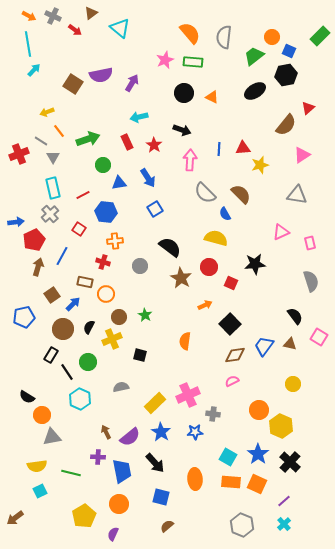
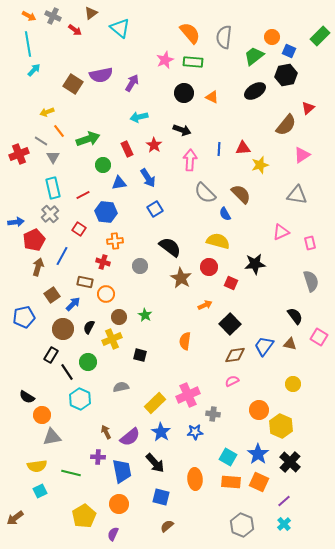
red rectangle at (127, 142): moved 7 px down
yellow semicircle at (216, 238): moved 2 px right, 3 px down
orange square at (257, 484): moved 2 px right, 2 px up
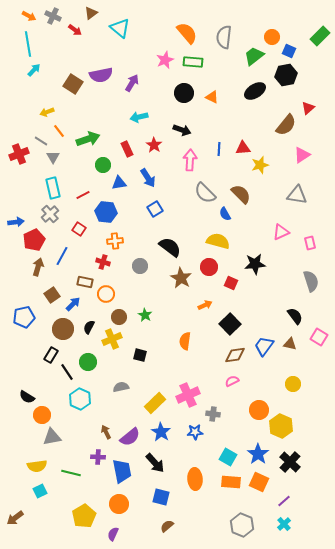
orange semicircle at (190, 33): moved 3 px left
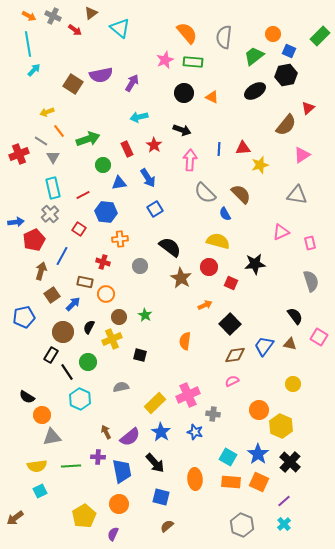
orange circle at (272, 37): moved 1 px right, 3 px up
orange cross at (115, 241): moved 5 px right, 2 px up
brown arrow at (38, 267): moved 3 px right, 4 px down
brown circle at (63, 329): moved 3 px down
blue star at (195, 432): rotated 21 degrees clockwise
green line at (71, 473): moved 7 px up; rotated 18 degrees counterclockwise
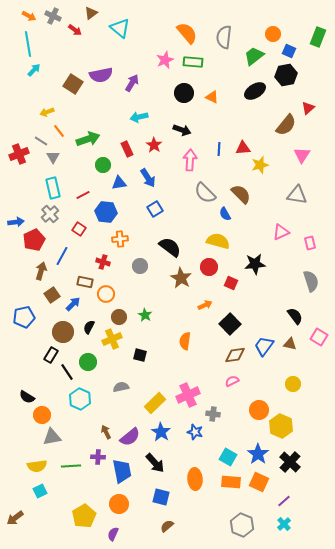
green rectangle at (320, 36): moved 2 px left, 1 px down; rotated 24 degrees counterclockwise
pink triangle at (302, 155): rotated 24 degrees counterclockwise
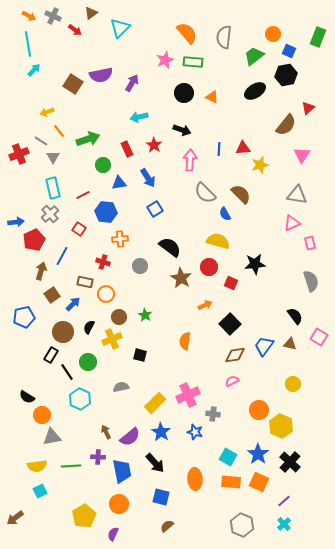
cyan triangle at (120, 28): rotated 35 degrees clockwise
pink triangle at (281, 232): moved 11 px right, 9 px up
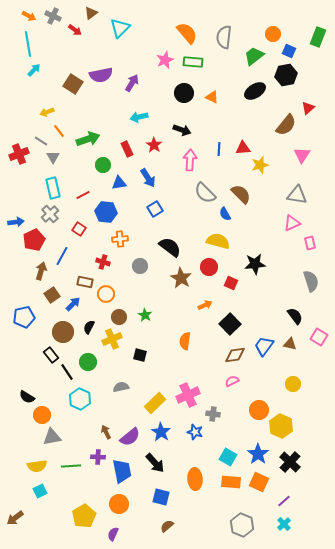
black rectangle at (51, 355): rotated 70 degrees counterclockwise
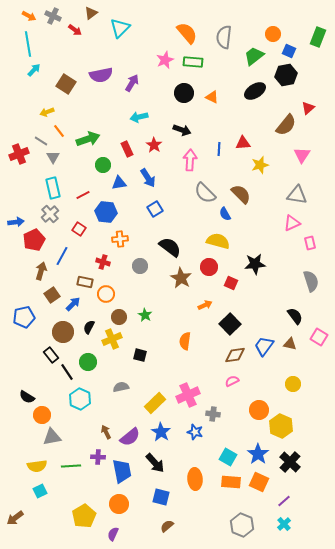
brown square at (73, 84): moved 7 px left
red triangle at (243, 148): moved 5 px up
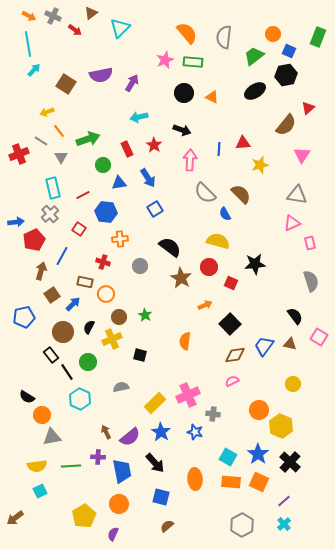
gray triangle at (53, 157): moved 8 px right
gray hexagon at (242, 525): rotated 10 degrees clockwise
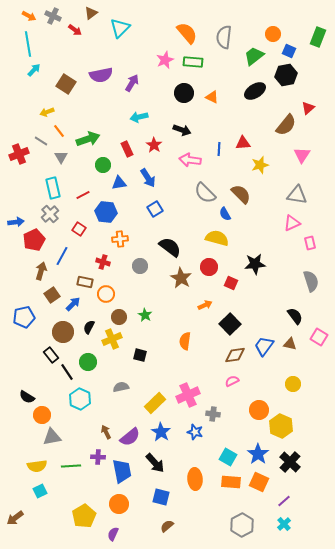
pink arrow at (190, 160): rotated 85 degrees counterclockwise
yellow semicircle at (218, 241): moved 1 px left, 3 px up
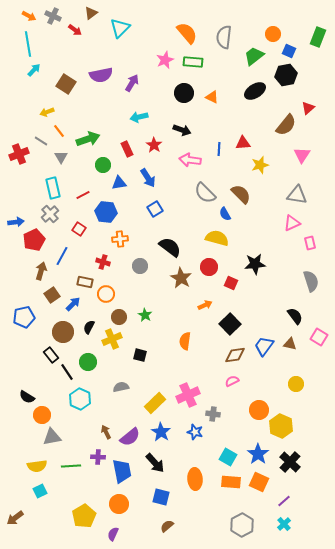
yellow circle at (293, 384): moved 3 px right
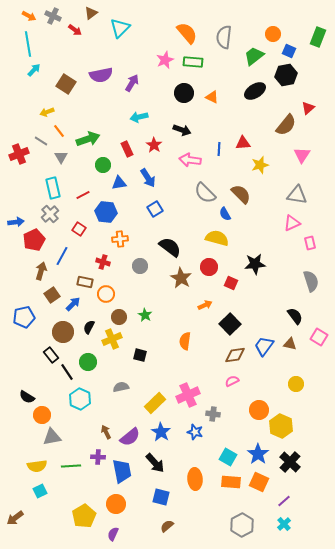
orange circle at (119, 504): moved 3 px left
